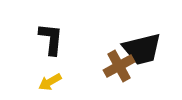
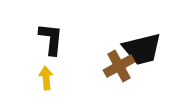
yellow arrow: moved 4 px left, 4 px up; rotated 115 degrees clockwise
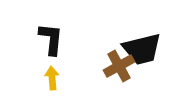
yellow arrow: moved 6 px right
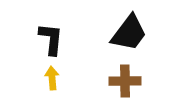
black trapezoid: moved 13 px left, 16 px up; rotated 39 degrees counterclockwise
brown cross: moved 6 px right, 15 px down; rotated 28 degrees clockwise
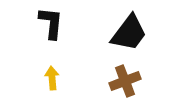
black L-shape: moved 16 px up
brown cross: rotated 20 degrees counterclockwise
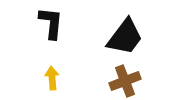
black trapezoid: moved 4 px left, 4 px down
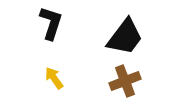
black L-shape: rotated 12 degrees clockwise
yellow arrow: moved 2 px right; rotated 30 degrees counterclockwise
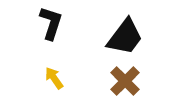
brown cross: rotated 24 degrees counterclockwise
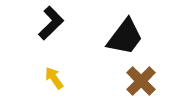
black L-shape: rotated 28 degrees clockwise
brown cross: moved 16 px right
